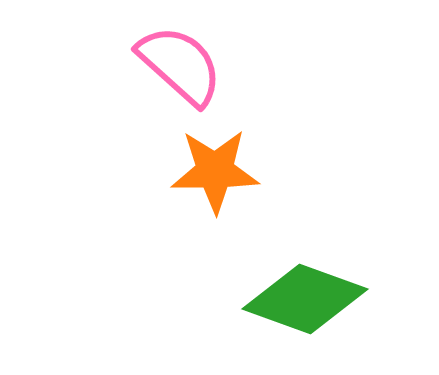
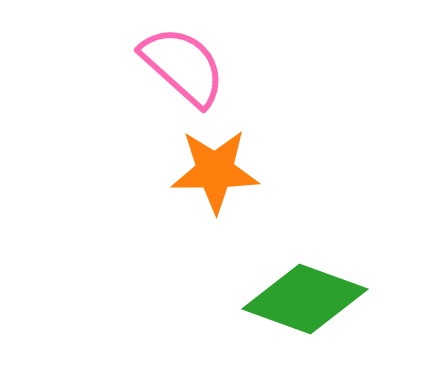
pink semicircle: moved 3 px right, 1 px down
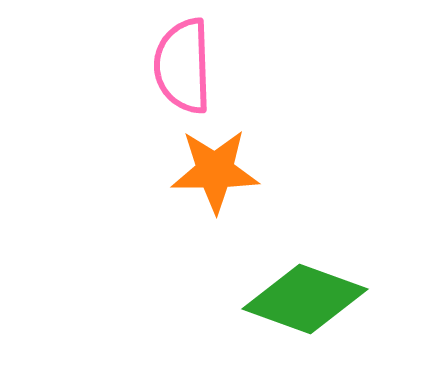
pink semicircle: rotated 134 degrees counterclockwise
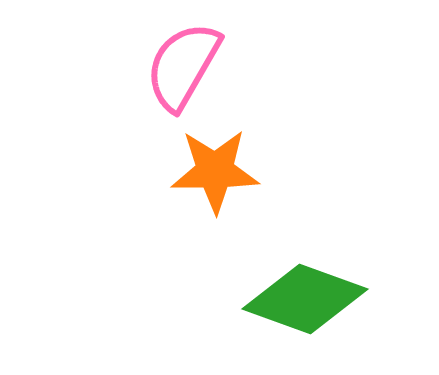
pink semicircle: rotated 32 degrees clockwise
